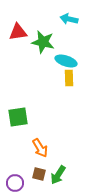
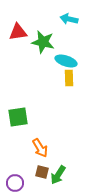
brown square: moved 3 px right, 2 px up
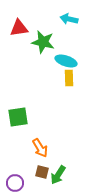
red triangle: moved 1 px right, 4 px up
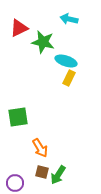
red triangle: rotated 18 degrees counterclockwise
yellow rectangle: rotated 28 degrees clockwise
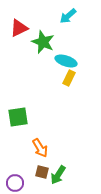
cyan arrow: moved 1 px left, 3 px up; rotated 54 degrees counterclockwise
green star: rotated 10 degrees clockwise
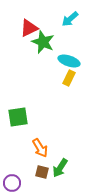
cyan arrow: moved 2 px right, 3 px down
red triangle: moved 10 px right
cyan ellipse: moved 3 px right
green arrow: moved 2 px right, 7 px up
purple circle: moved 3 px left
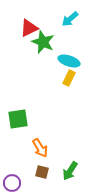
green square: moved 2 px down
green arrow: moved 10 px right, 3 px down
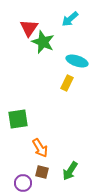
red triangle: rotated 30 degrees counterclockwise
cyan ellipse: moved 8 px right
yellow rectangle: moved 2 px left, 5 px down
purple circle: moved 11 px right
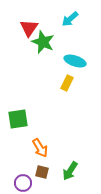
cyan ellipse: moved 2 px left
